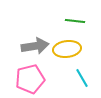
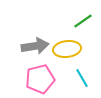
green line: moved 8 px right; rotated 42 degrees counterclockwise
pink pentagon: moved 10 px right
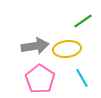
pink pentagon: rotated 24 degrees counterclockwise
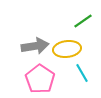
cyan line: moved 5 px up
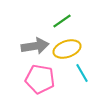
green line: moved 21 px left
yellow ellipse: rotated 12 degrees counterclockwise
pink pentagon: rotated 24 degrees counterclockwise
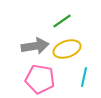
cyan line: moved 2 px right, 4 px down; rotated 42 degrees clockwise
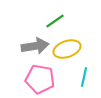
green line: moved 7 px left
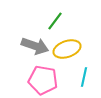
green line: rotated 18 degrees counterclockwise
gray arrow: rotated 28 degrees clockwise
pink pentagon: moved 3 px right, 1 px down
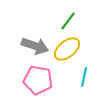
green line: moved 13 px right
yellow ellipse: rotated 20 degrees counterclockwise
pink pentagon: moved 5 px left
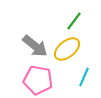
green line: moved 6 px right
gray arrow: rotated 20 degrees clockwise
cyan line: rotated 12 degrees clockwise
